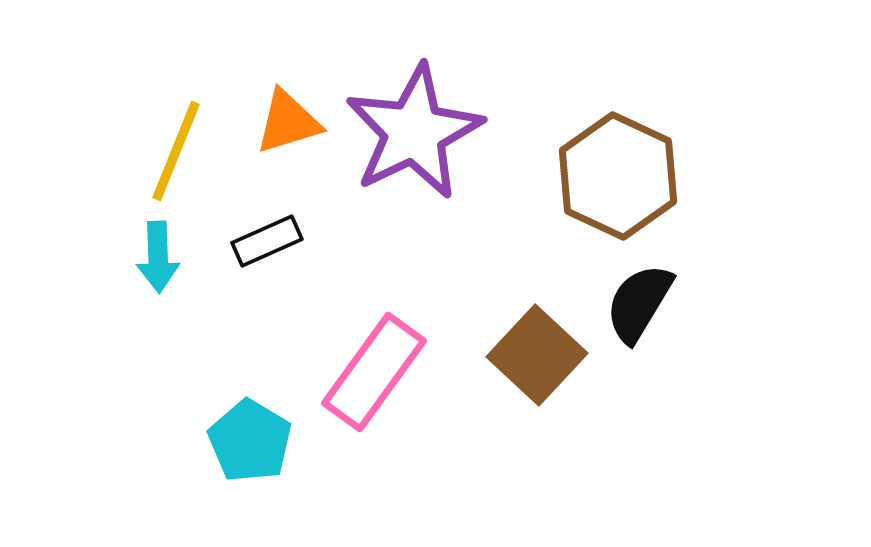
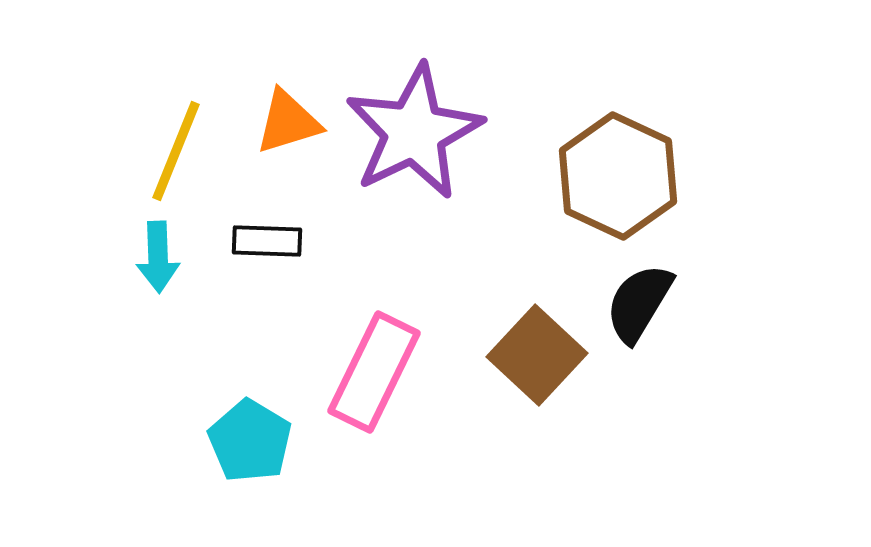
black rectangle: rotated 26 degrees clockwise
pink rectangle: rotated 10 degrees counterclockwise
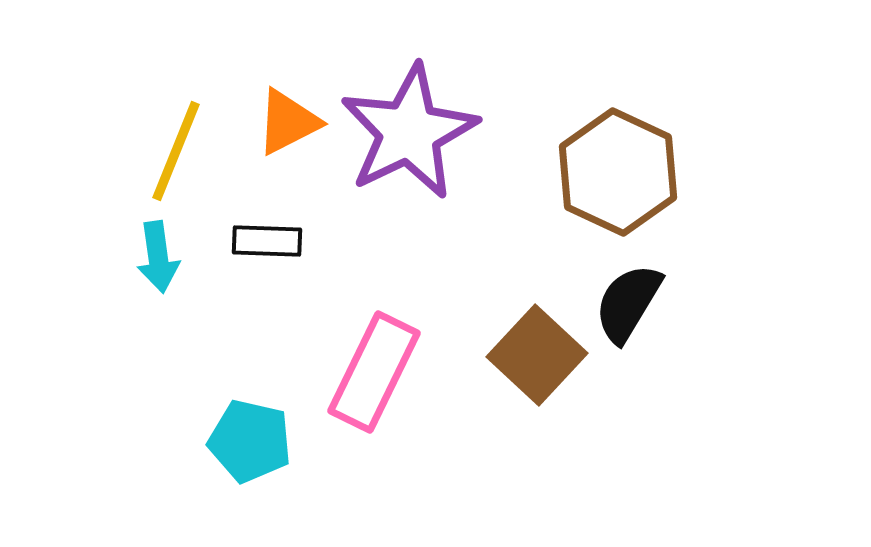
orange triangle: rotated 10 degrees counterclockwise
purple star: moved 5 px left
brown hexagon: moved 4 px up
cyan arrow: rotated 6 degrees counterclockwise
black semicircle: moved 11 px left
cyan pentagon: rotated 18 degrees counterclockwise
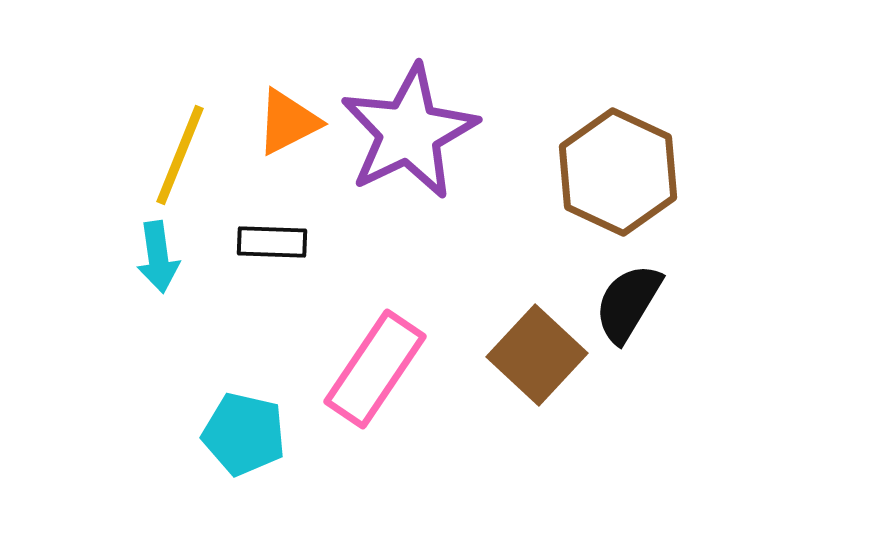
yellow line: moved 4 px right, 4 px down
black rectangle: moved 5 px right, 1 px down
pink rectangle: moved 1 px right, 3 px up; rotated 8 degrees clockwise
cyan pentagon: moved 6 px left, 7 px up
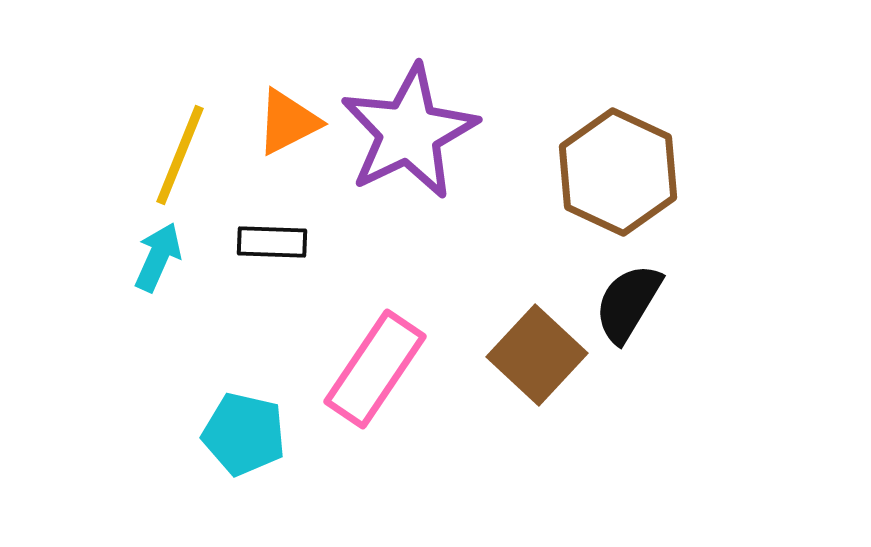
cyan arrow: rotated 148 degrees counterclockwise
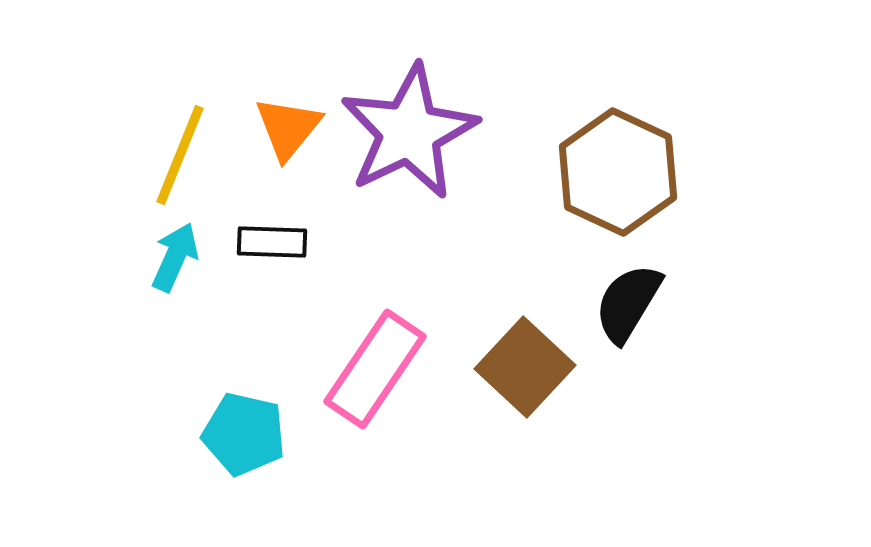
orange triangle: moved 6 px down; rotated 24 degrees counterclockwise
cyan arrow: moved 17 px right
brown square: moved 12 px left, 12 px down
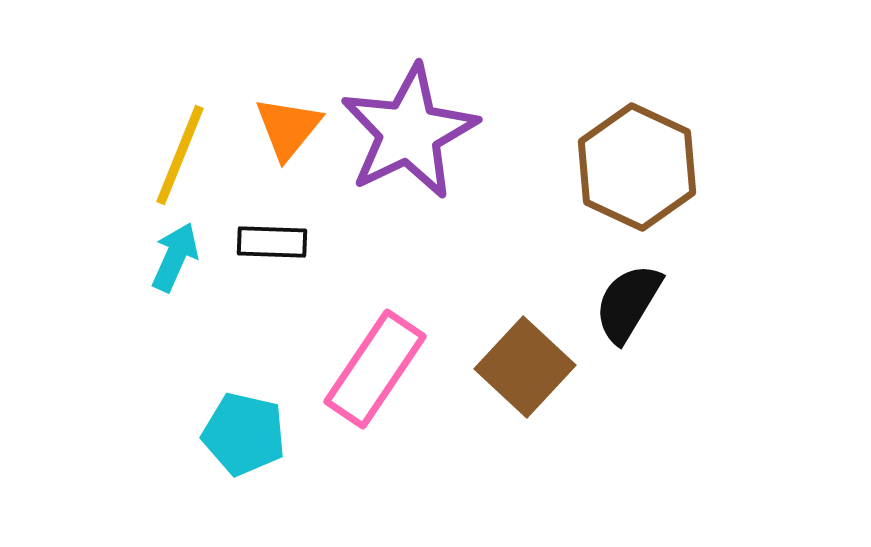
brown hexagon: moved 19 px right, 5 px up
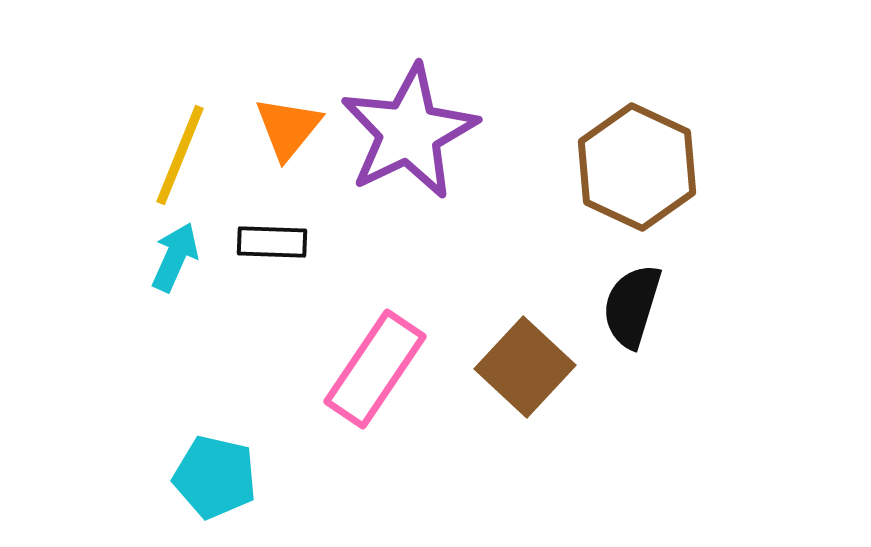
black semicircle: moved 4 px right, 3 px down; rotated 14 degrees counterclockwise
cyan pentagon: moved 29 px left, 43 px down
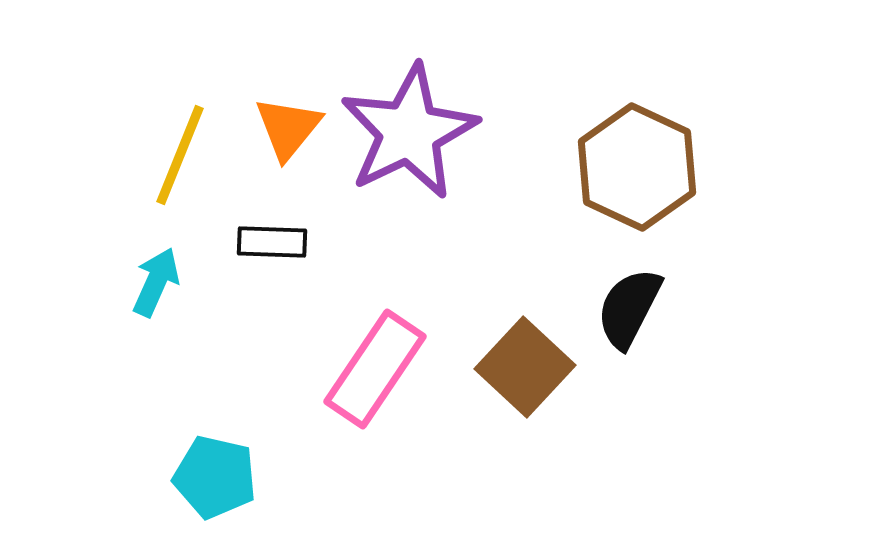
cyan arrow: moved 19 px left, 25 px down
black semicircle: moved 3 px left, 2 px down; rotated 10 degrees clockwise
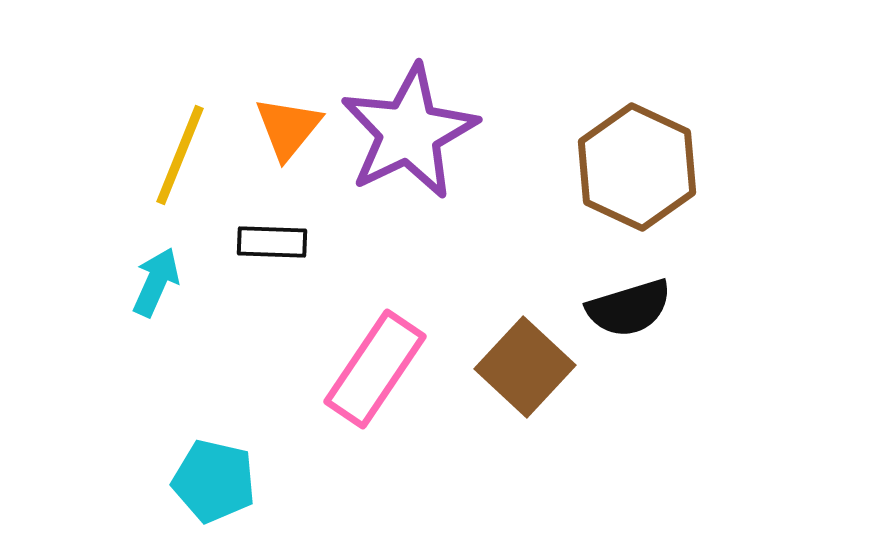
black semicircle: rotated 134 degrees counterclockwise
cyan pentagon: moved 1 px left, 4 px down
